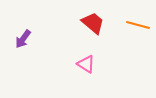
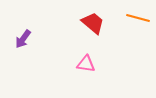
orange line: moved 7 px up
pink triangle: rotated 24 degrees counterclockwise
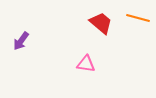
red trapezoid: moved 8 px right
purple arrow: moved 2 px left, 2 px down
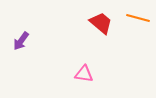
pink triangle: moved 2 px left, 10 px down
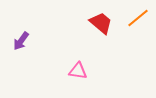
orange line: rotated 55 degrees counterclockwise
pink triangle: moved 6 px left, 3 px up
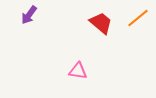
purple arrow: moved 8 px right, 26 px up
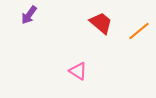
orange line: moved 1 px right, 13 px down
pink triangle: rotated 24 degrees clockwise
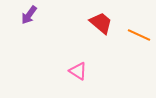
orange line: moved 4 px down; rotated 65 degrees clockwise
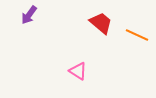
orange line: moved 2 px left
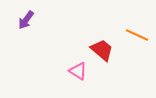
purple arrow: moved 3 px left, 5 px down
red trapezoid: moved 1 px right, 27 px down
